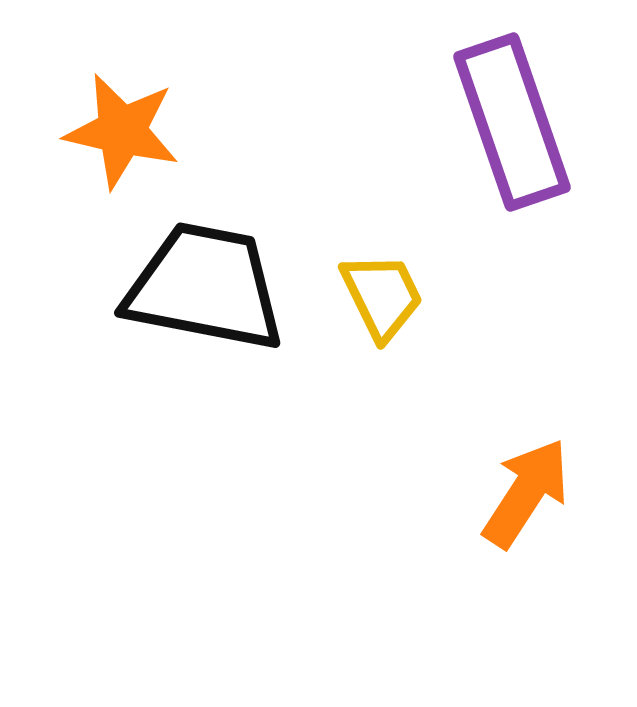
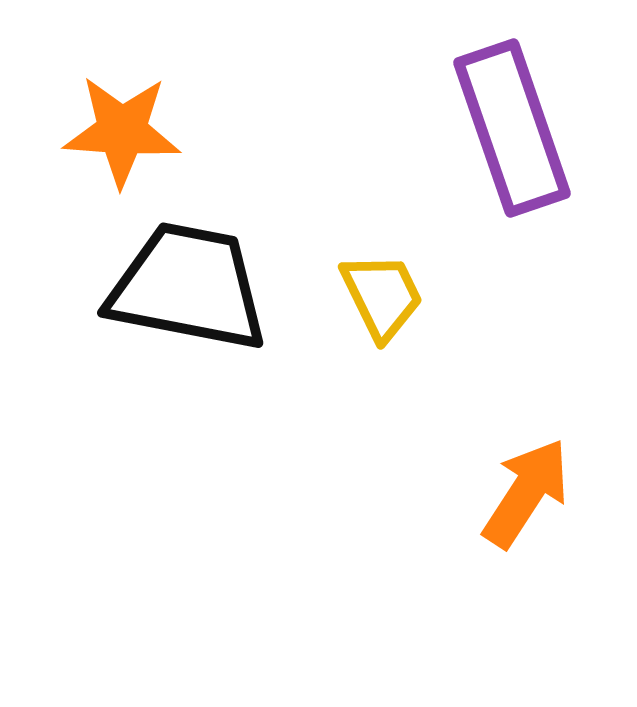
purple rectangle: moved 6 px down
orange star: rotated 9 degrees counterclockwise
black trapezoid: moved 17 px left
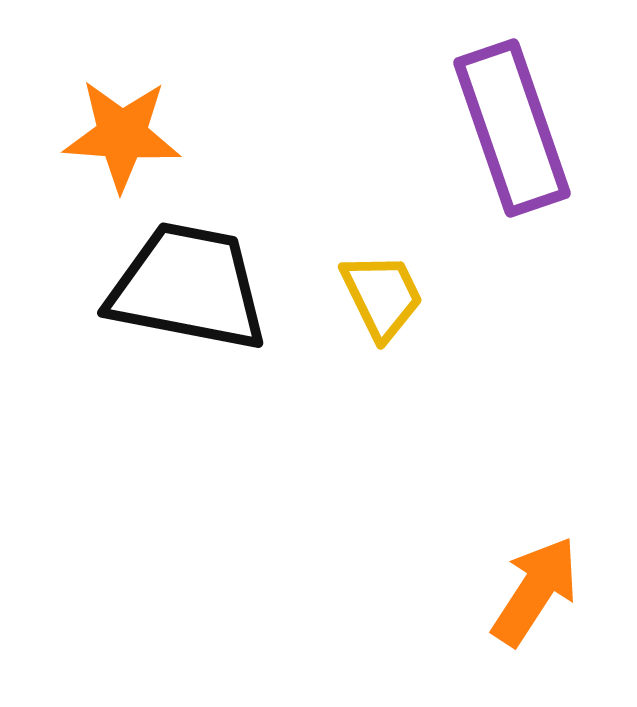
orange star: moved 4 px down
orange arrow: moved 9 px right, 98 px down
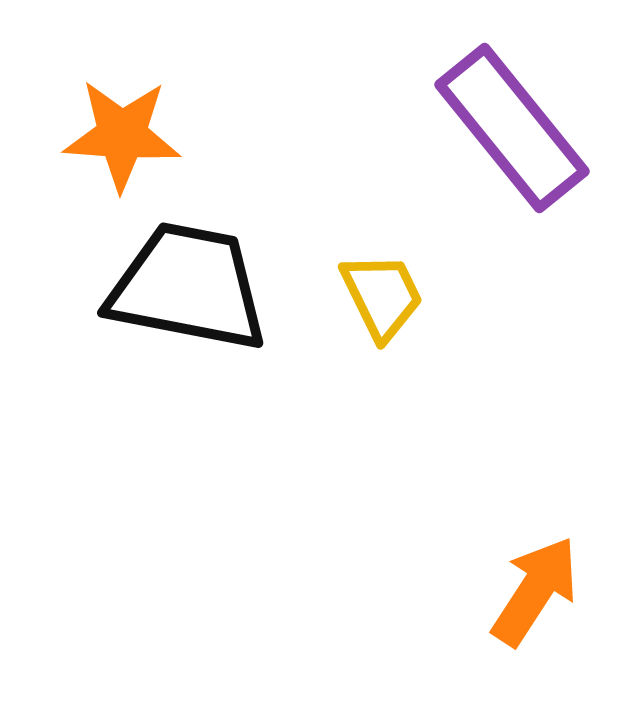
purple rectangle: rotated 20 degrees counterclockwise
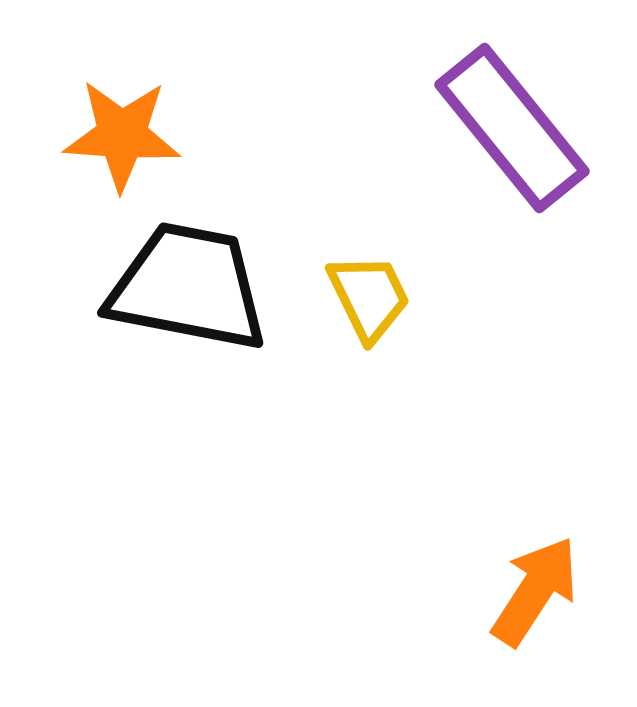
yellow trapezoid: moved 13 px left, 1 px down
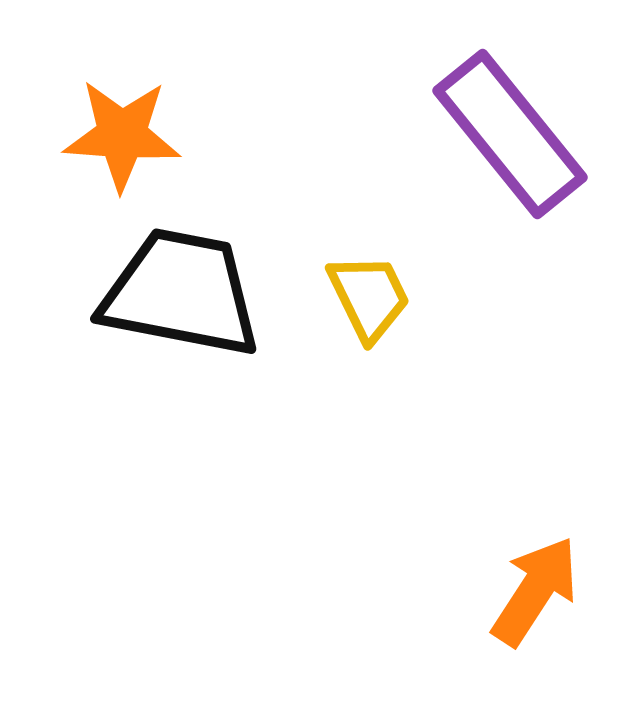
purple rectangle: moved 2 px left, 6 px down
black trapezoid: moved 7 px left, 6 px down
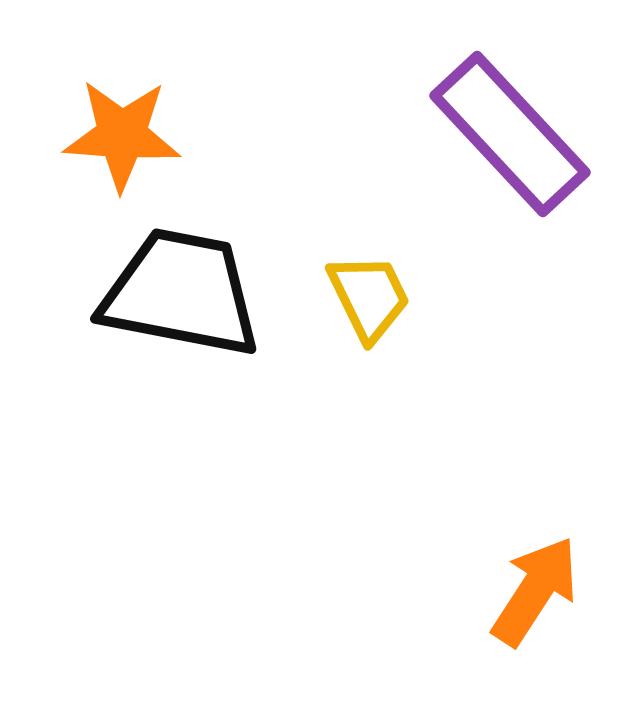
purple rectangle: rotated 4 degrees counterclockwise
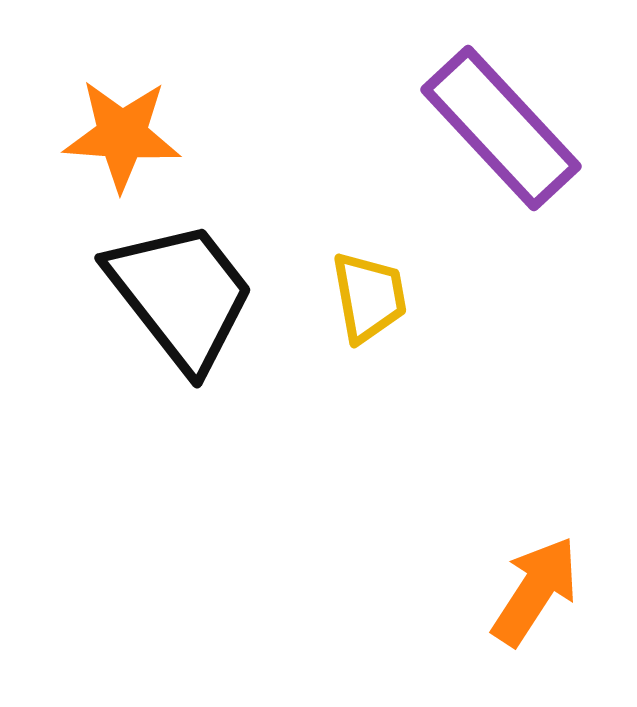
purple rectangle: moved 9 px left, 6 px up
black trapezoid: moved 2 px down; rotated 41 degrees clockwise
yellow trapezoid: rotated 16 degrees clockwise
